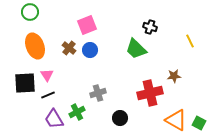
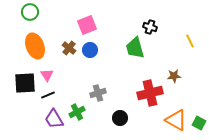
green trapezoid: moved 1 px left, 1 px up; rotated 30 degrees clockwise
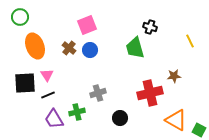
green circle: moved 10 px left, 5 px down
green cross: rotated 14 degrees clockwise
green square: moved 7 px down
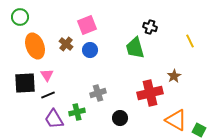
brown cross: moved 3 px left, 4 px up
brown star: rotated 24 degrees counterclockwise
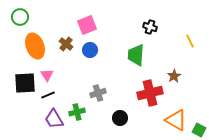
green trapezoid: moved 1 px right, 7 px down; rotated 20 degrees clockwise
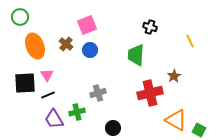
black circle: moved 7 px left, 10 px down
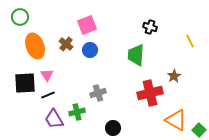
green square: rotated 16 degrees clockwise
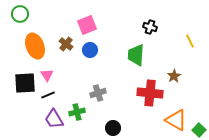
green circle: moved 3 px up
red cross: rotated 20 degrees clockwise
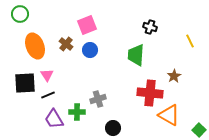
gray cross: moved 6 px down
green cross: rotated 14 degrees clockwise
orange triangle: moved 7 px left, 5 px up
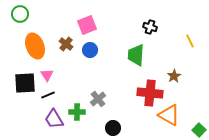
gray cross: rotated 21 degrees counterclockwise
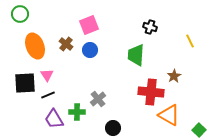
pink square: moved 2 px right
red cross: moved 1 px right, 1 px up
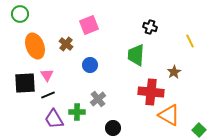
blue circle: moved 15 px down
brown star: moved 4 px up
